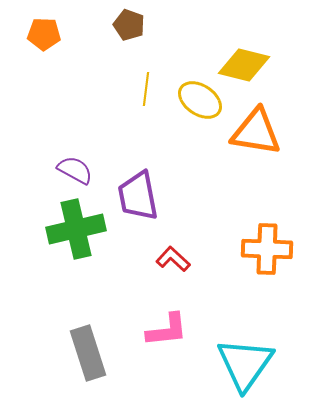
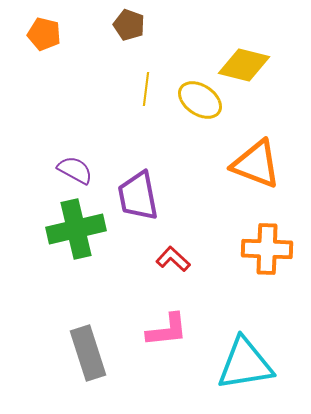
orange pentagon: rotated 12 degrees clockwise
orange triangle: moved 32 px down; rotated 12 degrees clockwise
cyan triangle: rotated 46 degrees clockwise
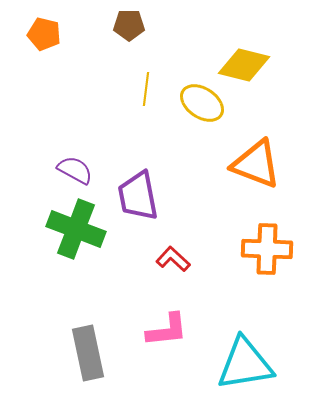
brown pentagon: rotated 20 degrees counterclockwise
yellow ellipse: moved 2 px right, 3 px down
green cross: rotated 34 degrees clockwise
gray rectangle: rotated 6 degrees clockwise
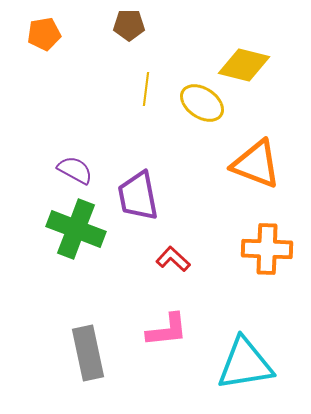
orange pentagon: rotated 24 degrees counterclockwise
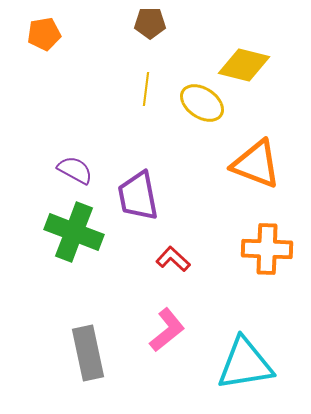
brown pentagon: moved 21 px right, 2 px up
green cross: moved 2 px left, 3 px down
pink L-shape: rotated 33 degrees counterclockwise
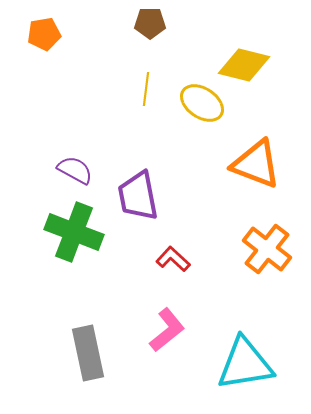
orange cross: rotated 36 degrees clockwise
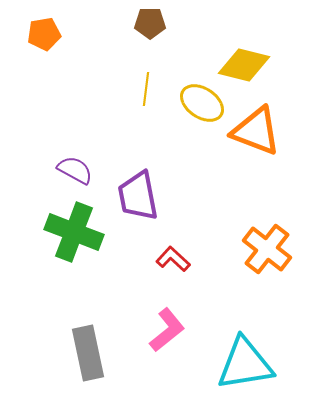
orange triangle: moved 33 px up
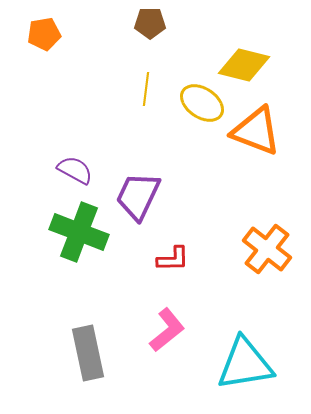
purple trapezoid: rotated 36 degrees clockwise
green cross: moved 5 px right
red L-shape: rotated 136 degrees clockwise
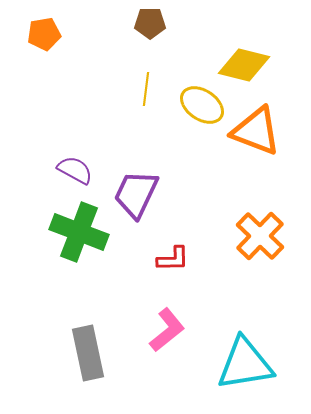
yellow ellipse: moved 2 px down
purple trapezoid: moved 2 px left, 2 px up
orange cross: moved 7 px left, 13 px up; rotated 6 degrees clockwise
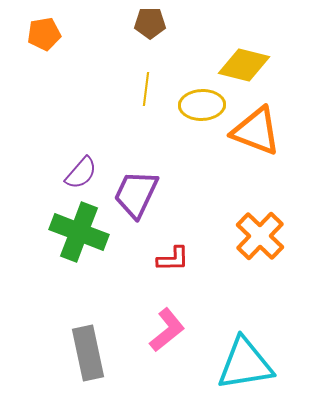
yellow ellipse: rotated 36 degrees counterclockwise
purple semicircle: moved 6 px right, 3 px down; rotated 102 degrees clockwise
